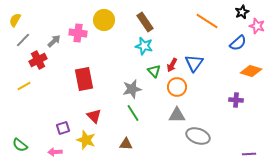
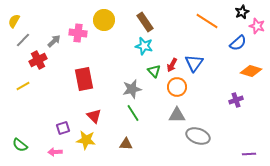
yellow semicircle: moved 1 px left, 1 px down
yellow line: moved 1 px left
purple cross: rotated 24 degrees counterclockwise
yellow star: rotated 12 degrees counterclockwise
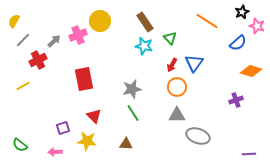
yellow circle: moved 4 px left, 1 px down
pink cross: moved 2 px down; rotated 30 degrees counterclockwise
green triangle: moved 16 px right, 33 px up
yellow star: moved 1 px right, 1 px down
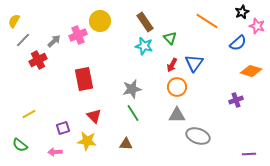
yellow line: moved 6 px right, 28 px down
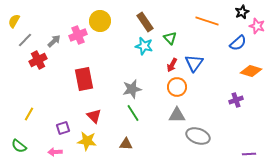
orange line: rotated 15 degrees counterclockwise
gray line: moved 2 px right
yellow line: rotated 32 degrees counterclockwise
green semicircle: moved 1 px left, 1 px down
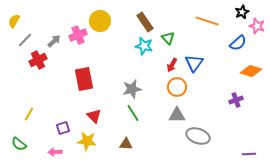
green triangle: moved 2 px left
green semicircle: moved 2 px up
